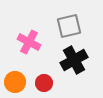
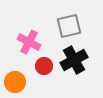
red circle: moved 17 px up
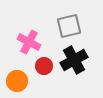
orange circle: moved 2 px right, 1 px up
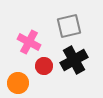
orange circle: moved 1 px right, 2 px down
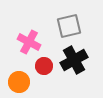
orange circle: moved 1 px right, 1 px up
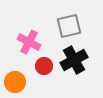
orange circle: moved 4 px left
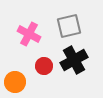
pink cross: moved 8 px up
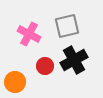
gray square: moved 2 px left
red circle: moved 1 px right
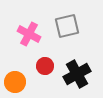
black cross: moved 3 px right, 14 px down
